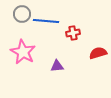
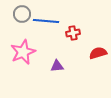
pink star: rotated 20 degrees clockwise
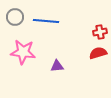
gray circle: moved 7 px left, 3 px down
red cross: moved 27 px right, 1 px up
pink star: rotated 30 degrees clockwise
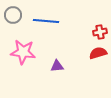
gray circle: moved 2 px left, 2 px up
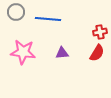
gray circle: moved 3 px right, 3 px up
blue line: moved 2 px right, 2 px up
red semicircle: moved 1 px left; rotated 138 degrees clockwise
purple triangle: moved 5 px right, 13 px up
